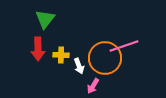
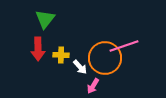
white arrow: moved 1 px right, 1 px down; rotated 21 degrees counterclockwise
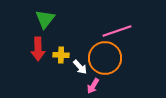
pink line: moved 7 px left, 15 px up
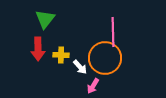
pink line: moved 4 px left, 1 px down; rotated 72 degrees counterclockwise
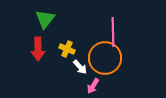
yellow cross: moved 6 px right, 6 px up; rotated 21 degrees clockwise
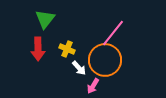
pink line: moved 1 px down; rotated 40 degrees clockwise
orange circle: moved 2 px down
white arrow: moved 1 px left, 1 px down
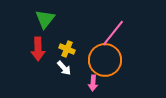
white arrow: moved 15 px left
pink arrow: moved 3 px up; rotated 28 degrees counterclockwise
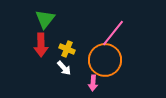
red arrow: moved 3 px right, 4 px up
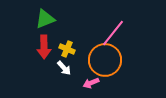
green triangle: rotated 30 degrees clockwise
red arrow: moved 3 px right, 2 px down
pink arrow: moved 2 px left; rotated 63 degrees clockwise
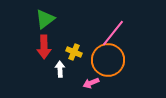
green triangle: rotated 15 degrees counterclockwise
yellow cross: moved 7 px right, 3 px down
orange circle: moved 3 px right
white arrow: moved 4 px left, 1 px down; rotated 140 degrees counterclockwise
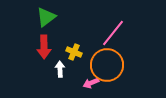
green triangle: moved 1 px right, 2 px up
orange circle: moved 1 px left, 5 px down
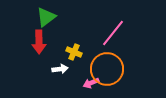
red arrow: moved 5 px left, 5 px up
orange circle: moved 4 px down
white arrow: rotated 84 degrees clockwise
